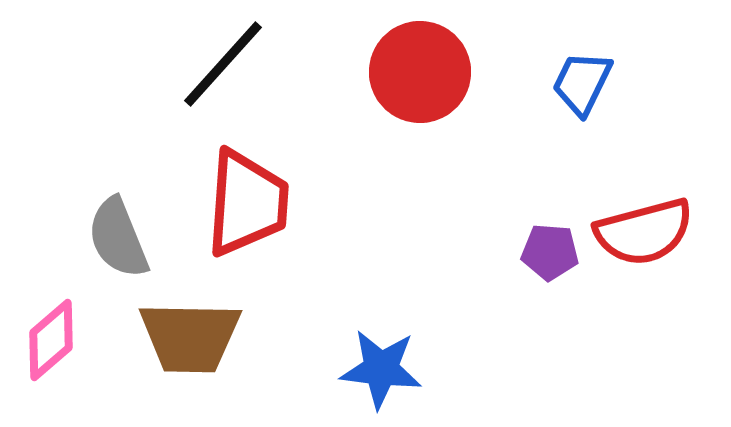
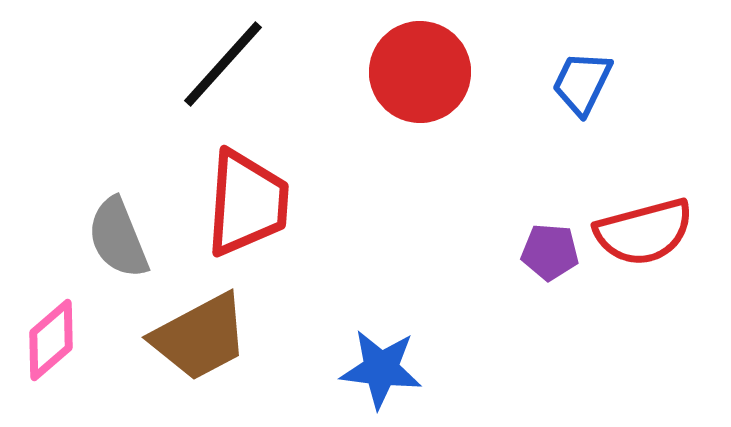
brown trapezoid: moved 10 px right; rotated 29 degrees counterclockwise
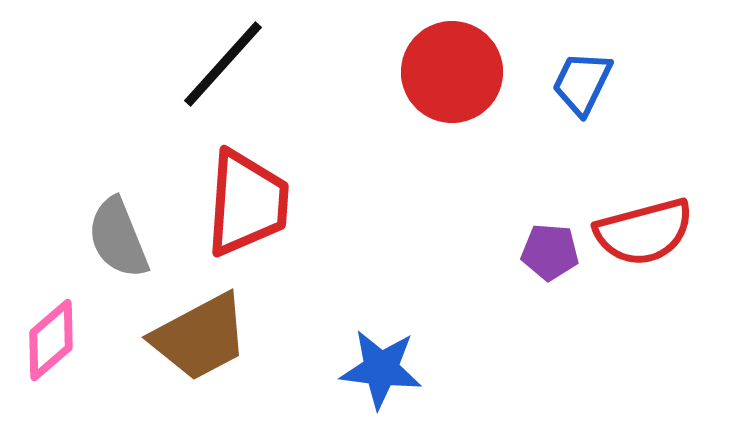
red circle: moved 32 px right
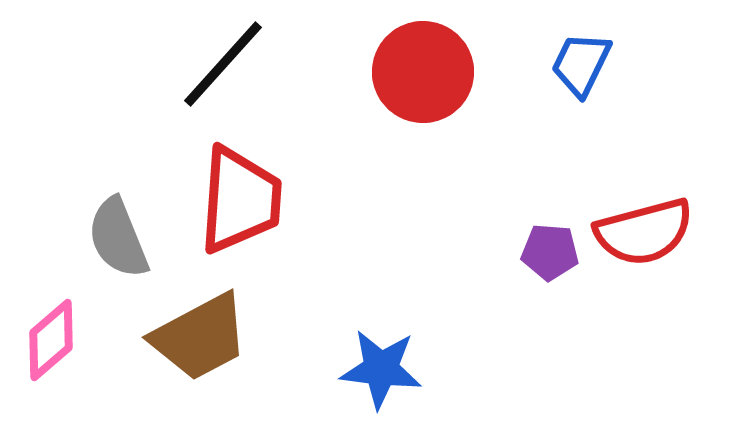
red circle: moved 29 px left
blue trapezoid: moved 1 px left, 19 px up
red trapezoid: moved 7 px left, 3 px up
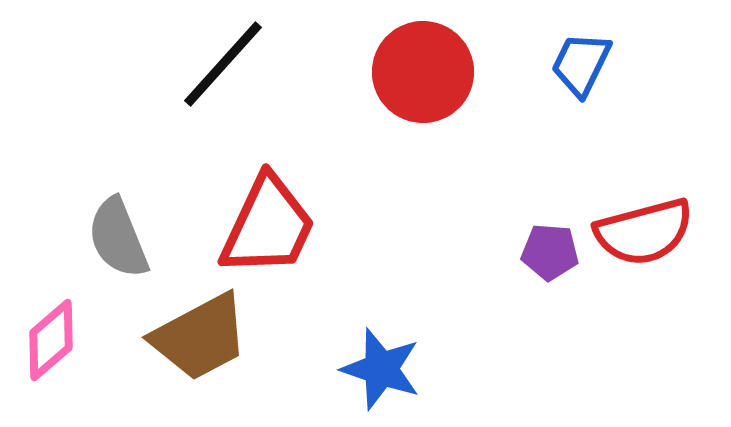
red trapezoid: moved 28 px right, 26 px down; rotated 21 degrees clockwise
blue star: rotated 12 degrees clockwise
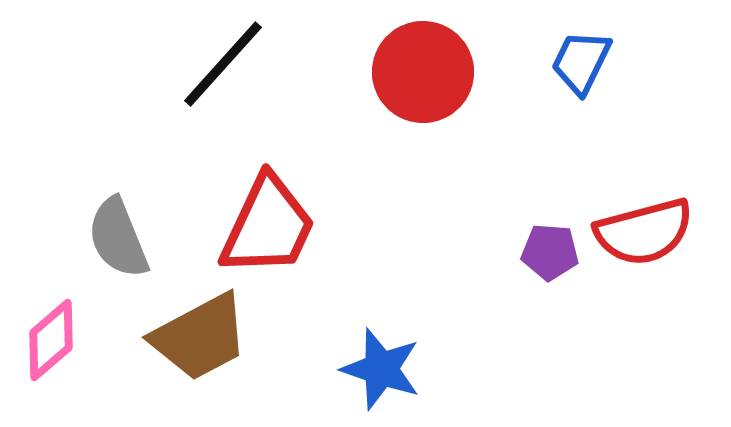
blue trapezoid: moved 2 px up
